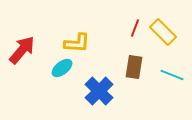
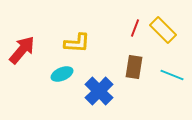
yellow rectangle: moved 2 px up
cyan ellipse: moved 6 px down; rotated 15 degrees clockwise
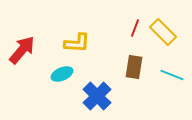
yellow rectangle: moved 2 px down
blue cross: moved 2 px left, 5 px down
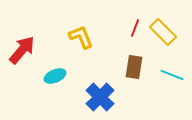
yellow L-shape: moved 4 px right, 6 px up; rotated 116 degrees counterclockwise
cyan ellipse: moved 7 px left, 2 px down
blue cross: moved 3 px right, 1 px down
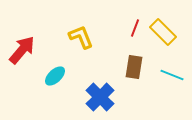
cyan ellipse: rotated 20 degrees counterclockwise
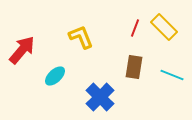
yellow rectangle: moved 1 px right, 5 px up
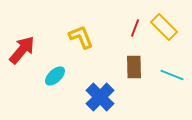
brown rectangle: rotated 10 degrees counterclockwise
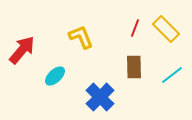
yellow rectangle: moved 2 px right, 2 px down
cyan line: rotated 60 degrees counterclockwise
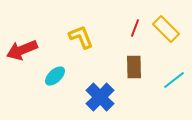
red arrow: rotated 152 degrees counterclockwise
cyan line: moved 2 px right, 5 px down
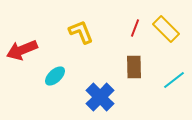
yellow L-shape: moved 5 px up
